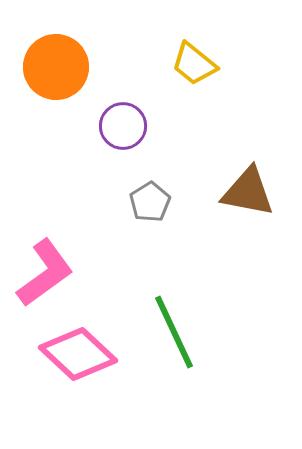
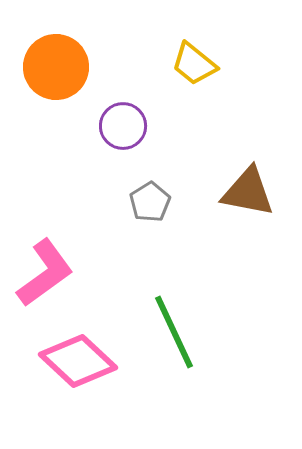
pink diamond: moved 7 px down
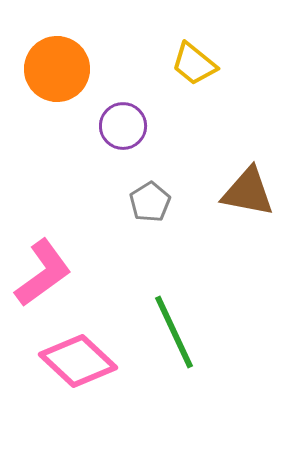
orange circle: moved 1 px right, 2 px down
pink L-shape: moved 2 px left
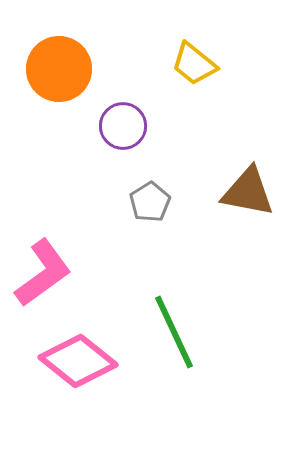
orange circle: moved 2 px right
pink diamond: rotated 4 degrees counterclockwise
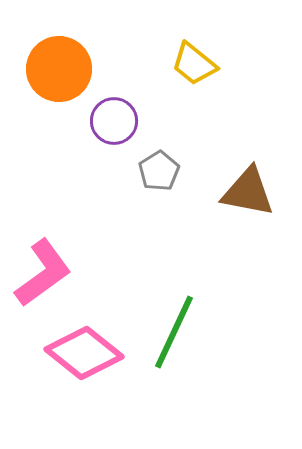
purple circle: moved 9 px left, 5 px up
gray pentagon: moved 9 px right, 31 px up
green line: rotated 50 degrees clockwise
pink diamond: moved 6 px right, 8 px up
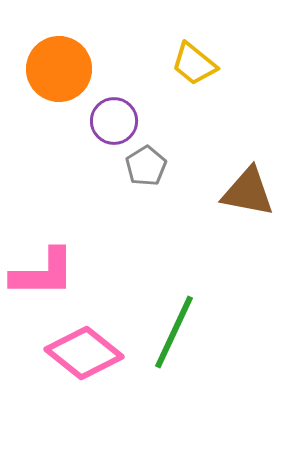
gray pentagon: moved 13 px left, 5 px up
pink L-shape: rotated 36 degrees clockwise
